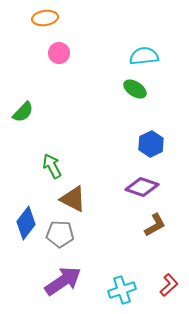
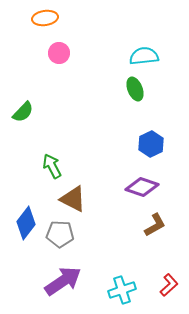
green ellipse: rotated 35 degrees clockwise
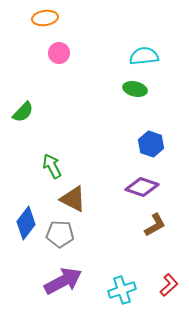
green ellipse: rotated 55 degrees counterclockwise
blue hexagon: rotated 15 degrees counterclockwise
purple arrow: rotated 6 degrees clockwise
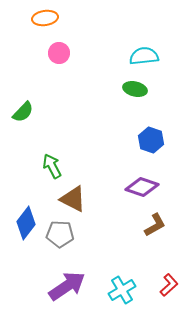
blue hexagon: moved 4 px up
purple arrow: moved 4 px right, 5 px down; rotated 6 degrees counterclockwise
cyan cross: rotated 12 degrees counterclockwise
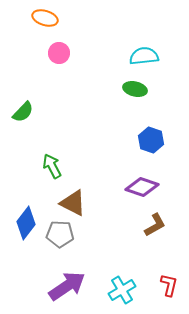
orange ellipse: rotated 25 degrees clockwise
brown triangle: moved 4 px down
red L-shape: rotated 35 degrees counterclockwise
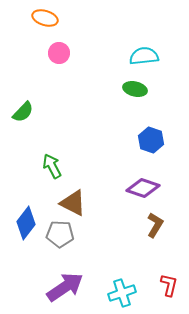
purple diamond: moved 1 px right, 1 px down
brown L-shape: rotated 30 degrees counterclockwise
purple arrow: moved 2 px left, 1 px down
cyan cross: moved 3 px down; rotated 12 degrees clockwise
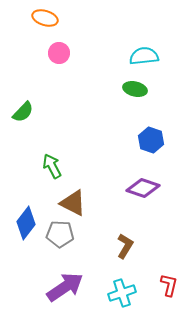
brown L-shape: moved 30 px left, 21 px down
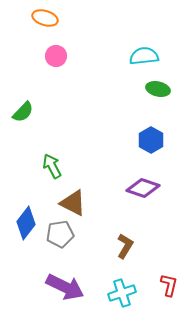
pink circle: moved 3 px left, 3 px down
green ellipse: moved 23 px right
blue hexagon: rotated 10 degrees clockwise
gray pentagon: rotated 12 degrees counterclockwise
purple arrow: rotated 60 degrees clockwise
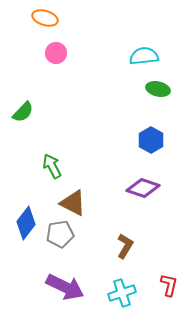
pink circle: moved 3 px up
